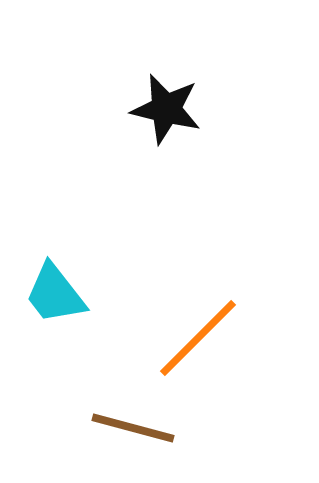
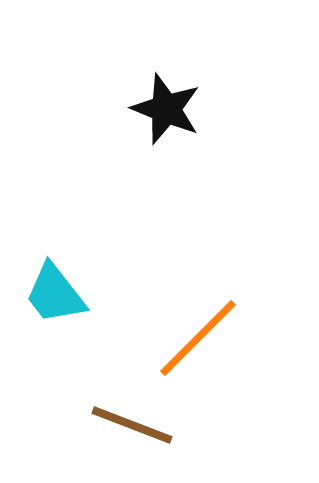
black star: rotated 8 degrees clockwise
brown line: moved 1 px left, 3 px up; rotated 6 degrees clockwise
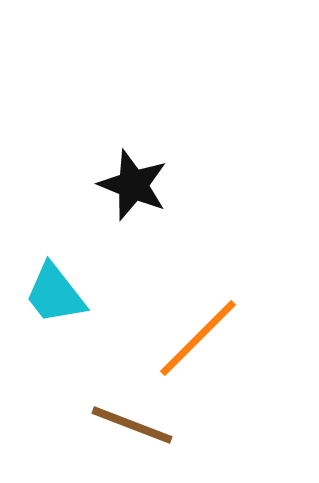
black star: moved 33 px left, 76 px down
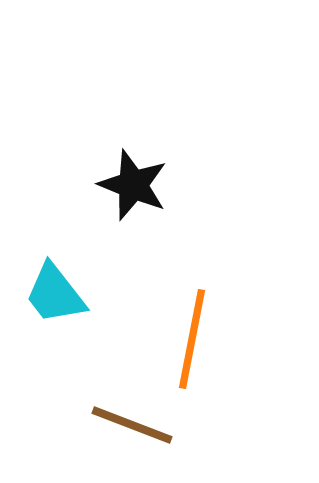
orange line: moved 6 px left, 1 px down; rotated 34 degrees counterclockwise
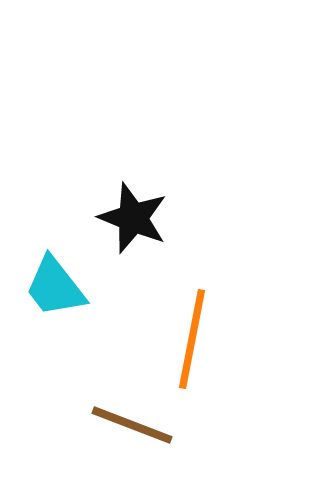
black star: moved 33 px down
cyan trapezoid: moved 7 px up
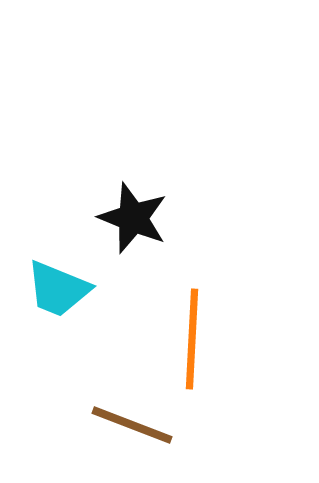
cyan trapezoid: moved 3 px right, 2 px down; rotated 30 degrees counterclockwise
orange line: rotated 8 degrees counterclockwise
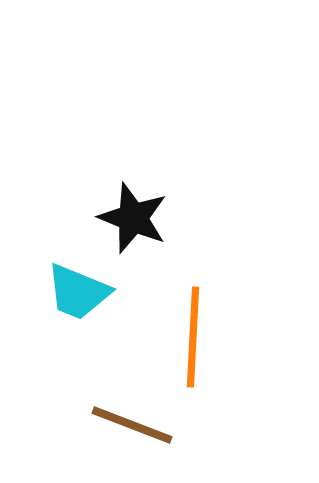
cyan trapezoid: moved 20 px right, 3 px down
orange line: moved 1 px right, 2 px up
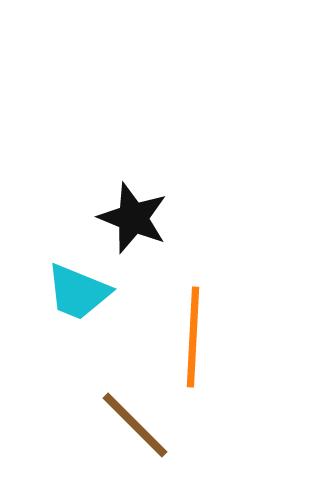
brown line: moved 3 px right; rotated 24 degrees clockwise
